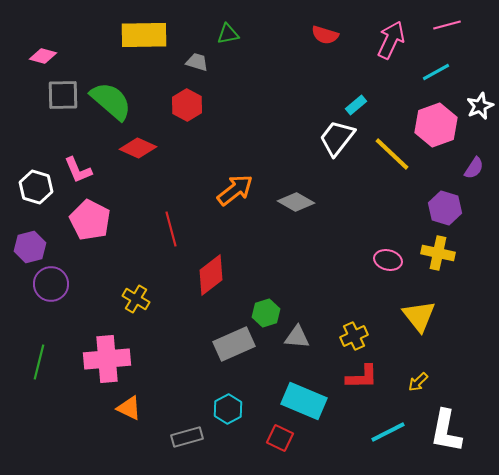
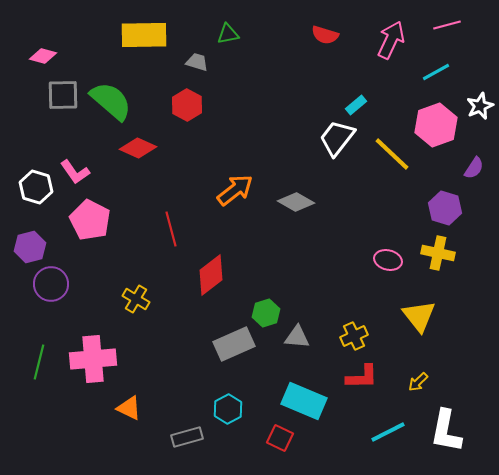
pink L-shape at (78, 170): moved 3 px left, 2 px down; rotated 12 degrees counterclockwise
pink cross at (107, 359): moved 14 px left
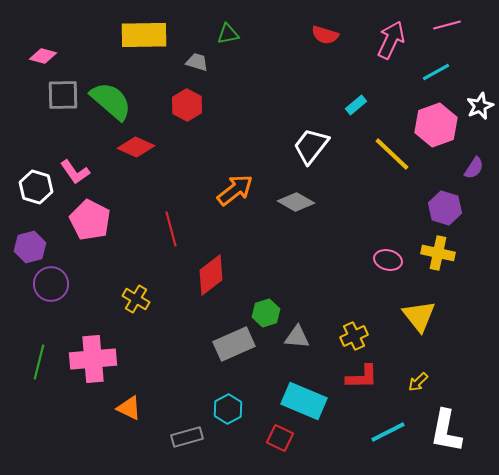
white trapezoid at (337, 138): moved 26 px left, 8 px down
red diamond at (138, 148): moved 2 px left, 1 px up
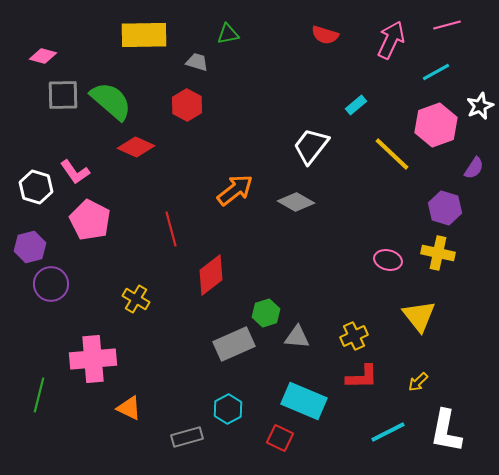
green line at (39, 362): moved 33 px down
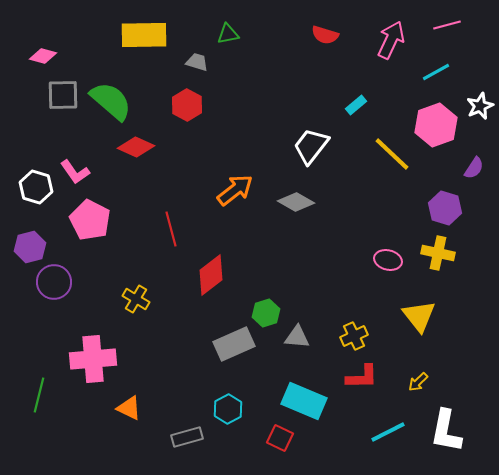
purple circle at (51, 284): moved 3 px right, 2 px up
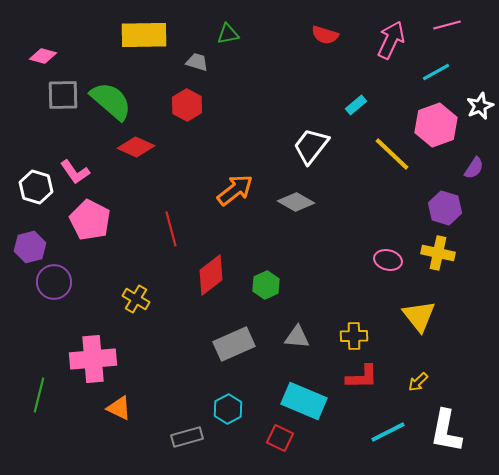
green hexagon at (266, 313): moved 28 px up; rotated 8 degrees counterclockwise
yellow cross at (354, 336): rotated 24 degrees clockwise
orange triangle at (129, 408): moved 10 px left
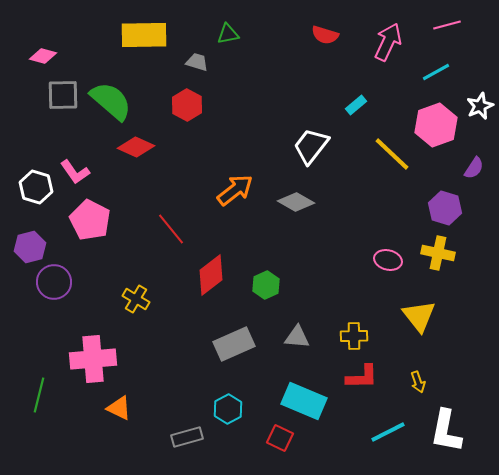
pink arrow at (391, 40): moved 3 px left, 2 px down
red line at (171, 229): rotated 24 degrees counterclockwise
yellow arrow at (418, 382): rotated 65 degrees counterclockwise
